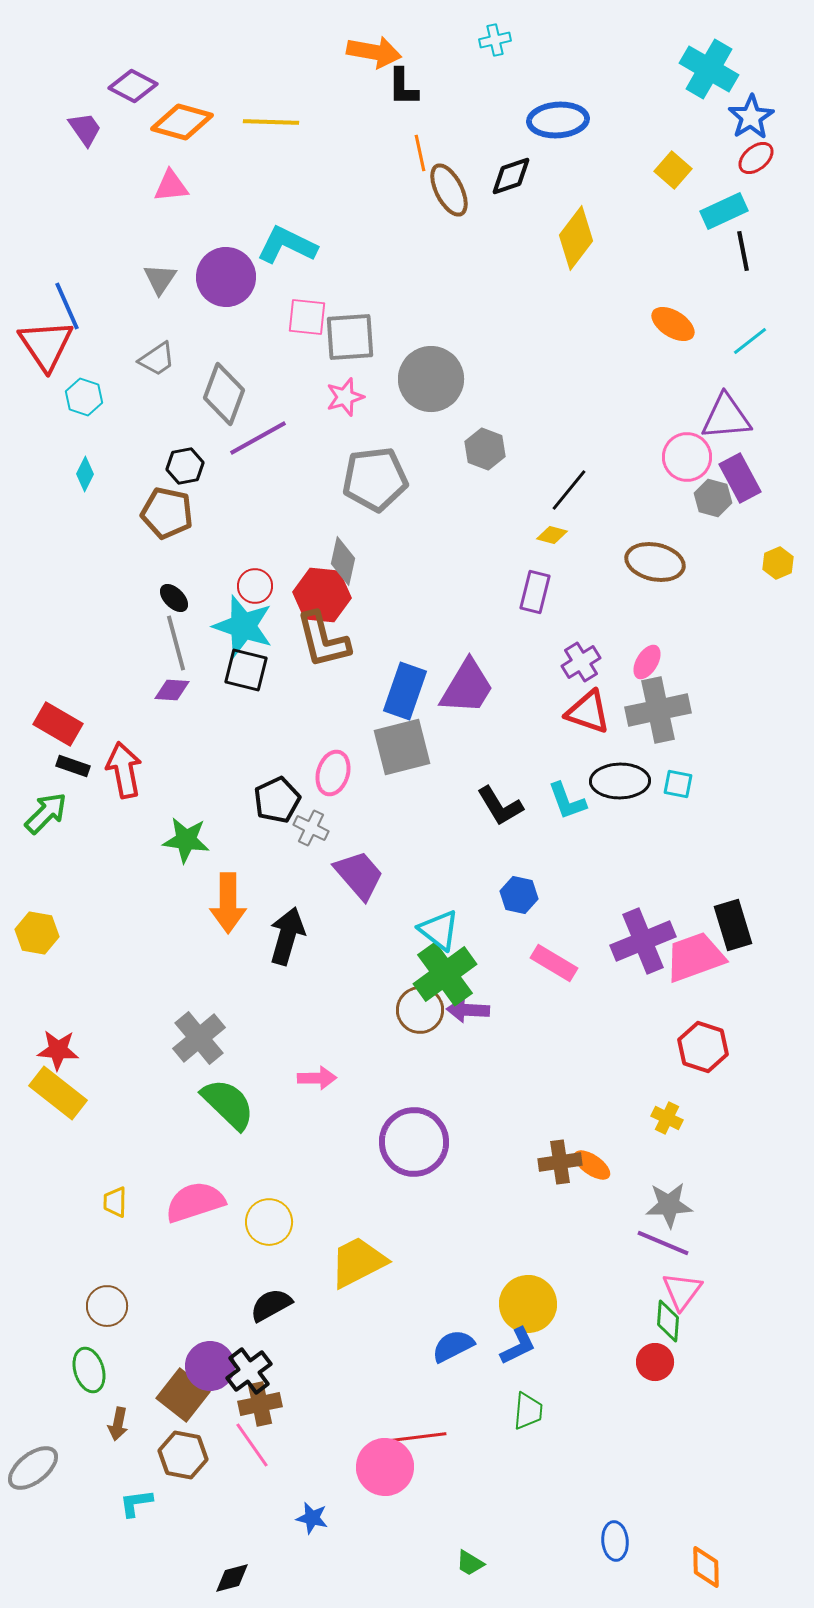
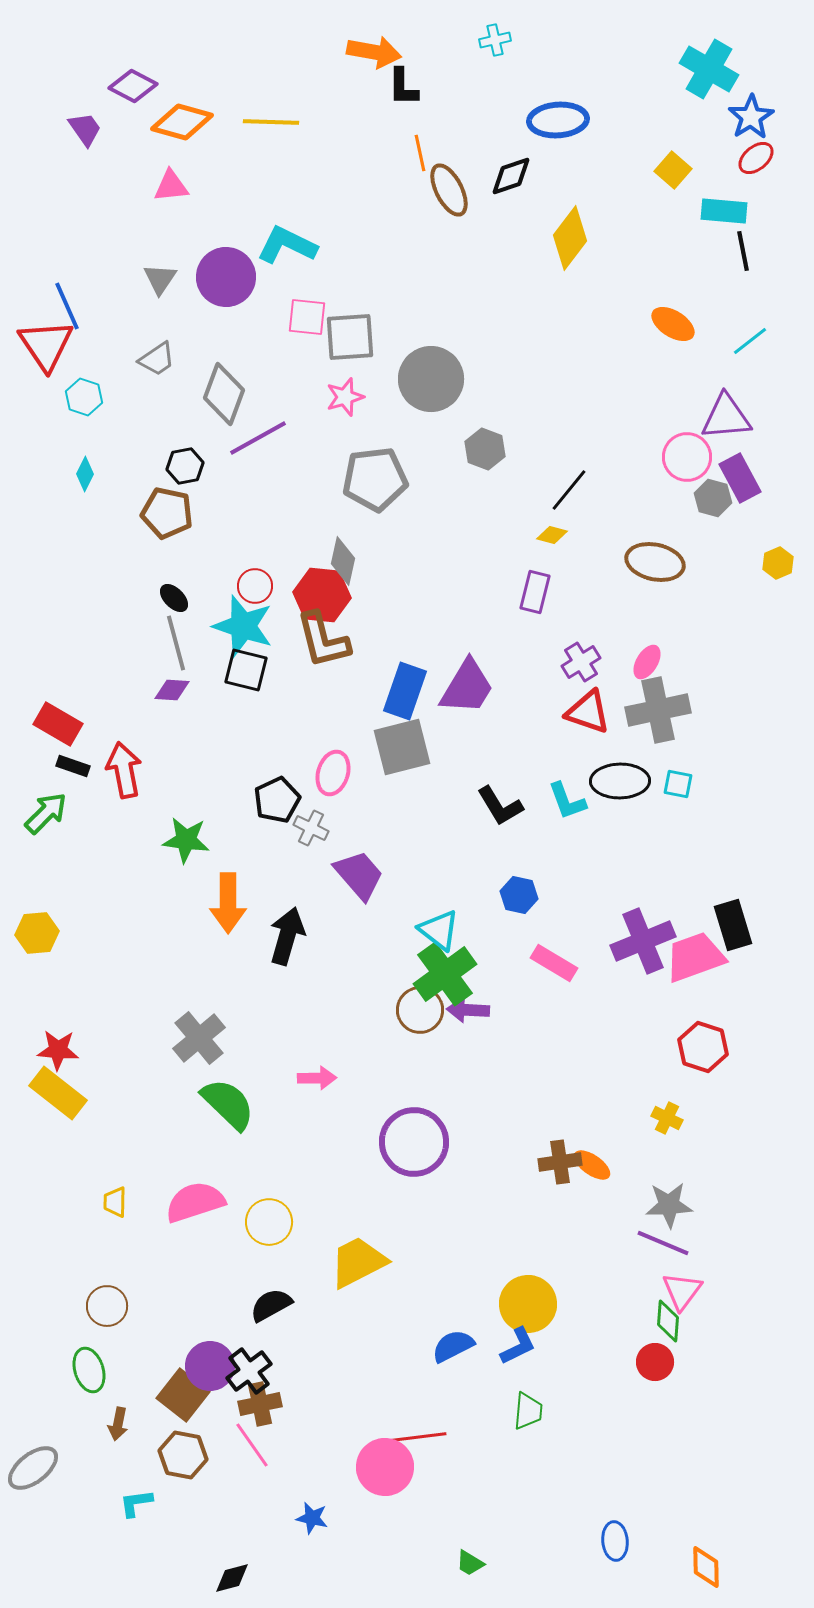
cyan rectangle at (724, 211): rotated 30 degrees clockwise
yellow diamond at (576, 238): moved 6 px left
yellow hexagon at (37, 933): rotated 15 degrees counterclockwise
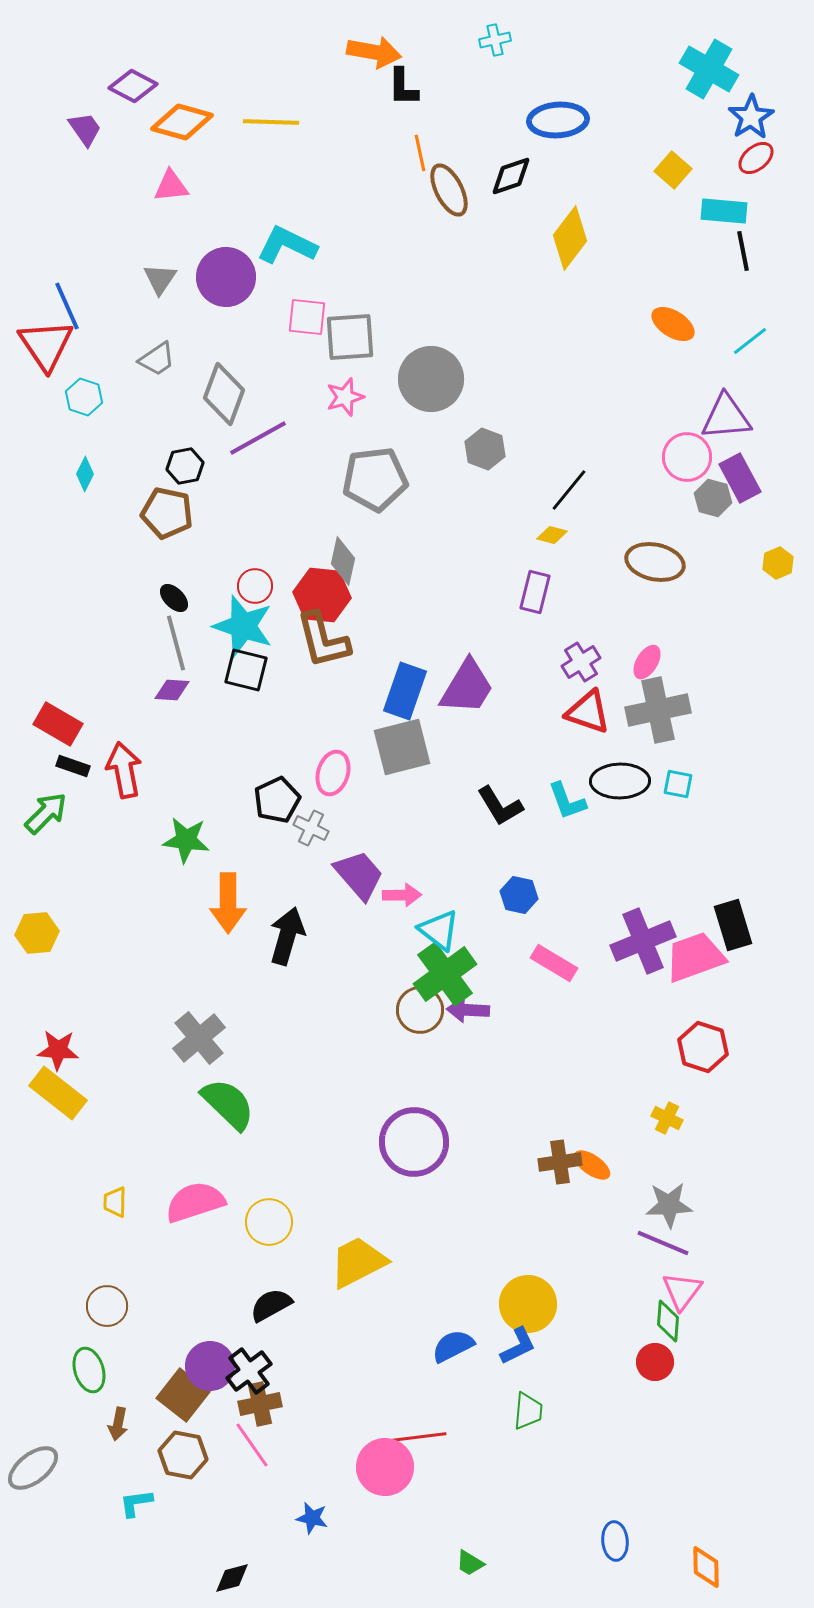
pink arrow at (317, 1078): moved 85 px right, 183 px up
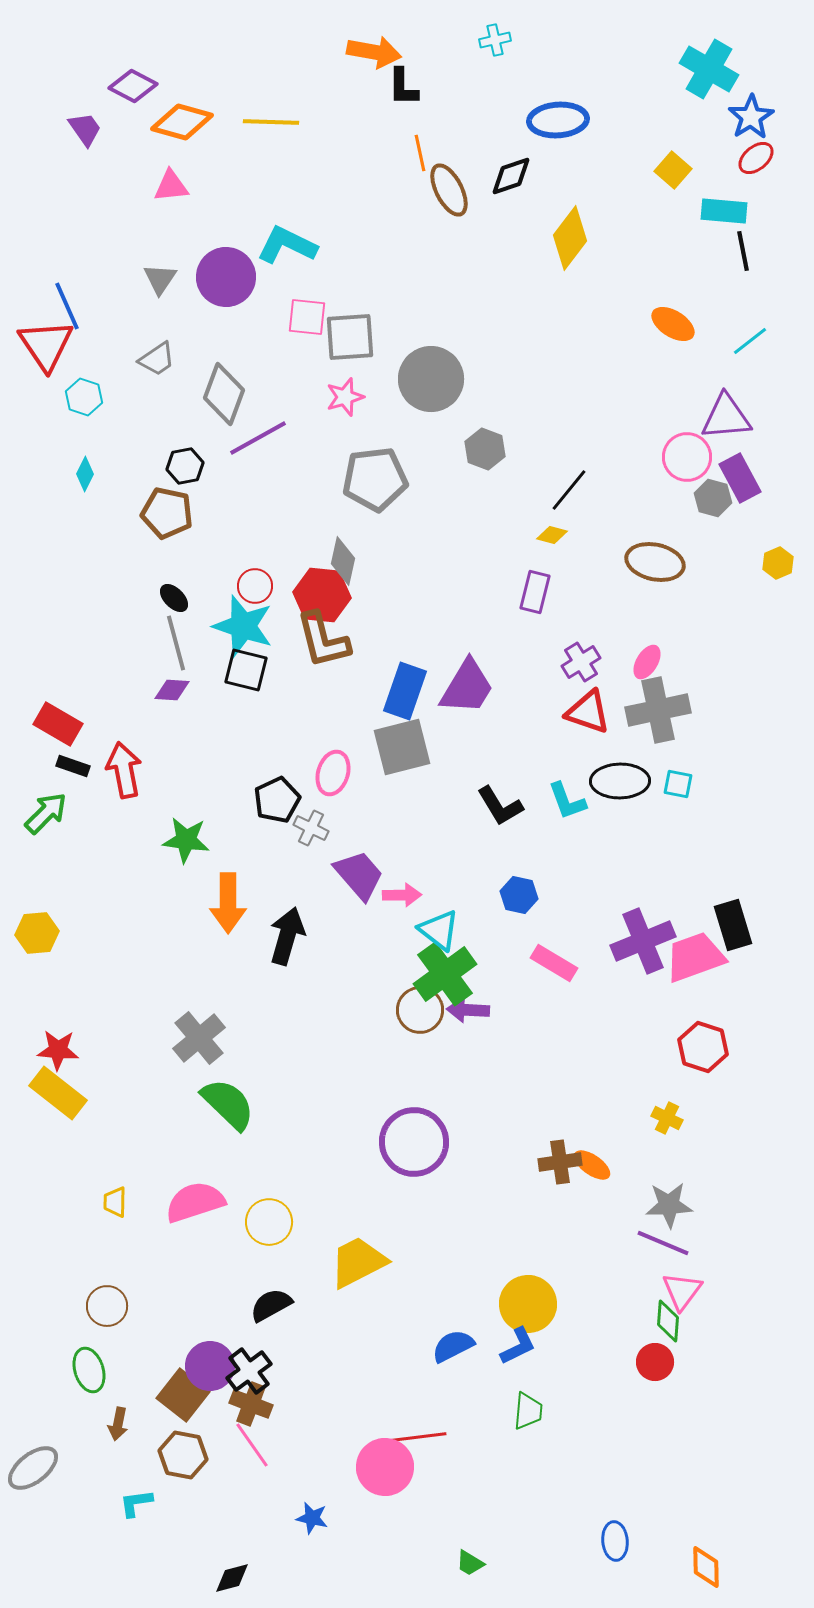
brown cross at (260, 1404): moved 9 px left; rotated 33 degrees clockwise
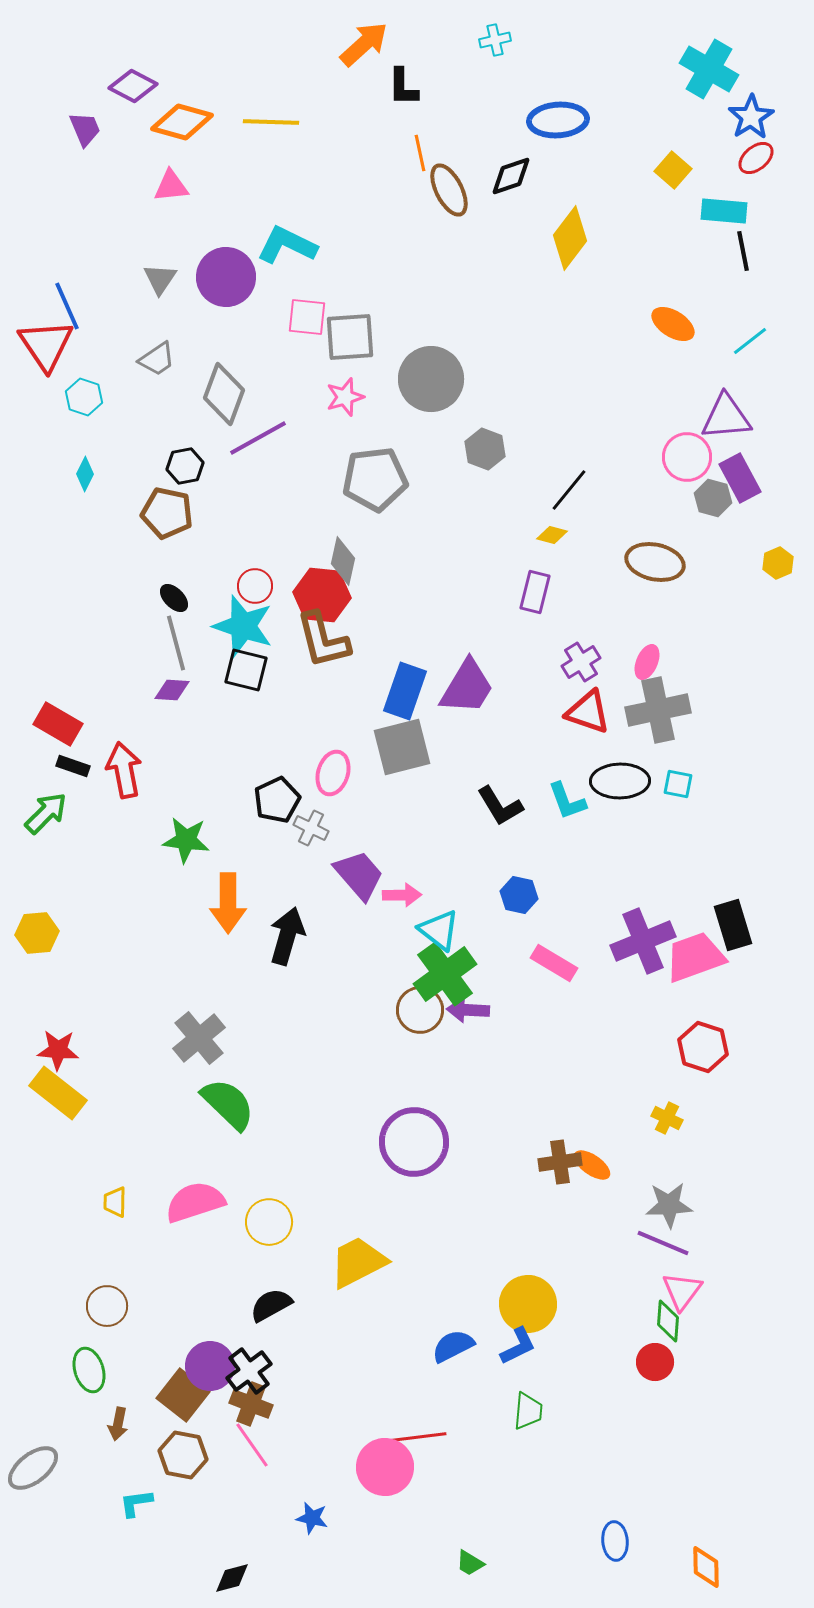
orange arrow at (374, 52): moved 10 px left, 8 px up; rotated 52 degrees counterclockwise
purple trapezoid at (85, 129): rotated 12 degrees clockwise
pink ellipse at (647, 662): rotated 8 degrees counterclockwise
